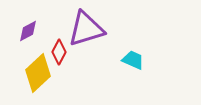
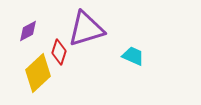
red diamond: rotated 10 degrees counterclockwise
cyan trapezoid: moved 4 px up
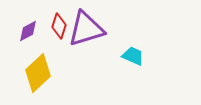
red diamond: moved 26 px up
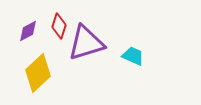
purple triangle: moved 14 px down
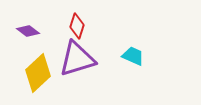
red diamond: moved 18 px right
purple diamond: rotated 65 degrees clockwise
purple triangle: moved 9 px left, 16 px down
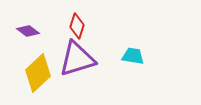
cyan trapezoid: rotated 15 degrees counterclockwise
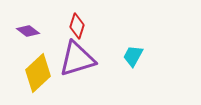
cyan trapezoid: rotated 70 degrees counterclockwise
